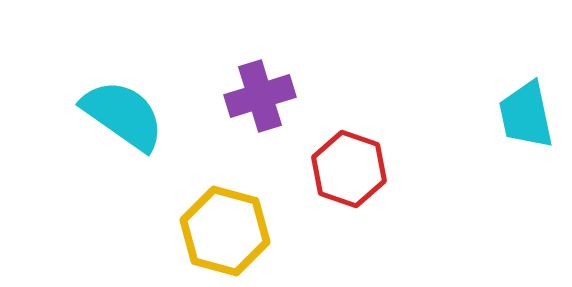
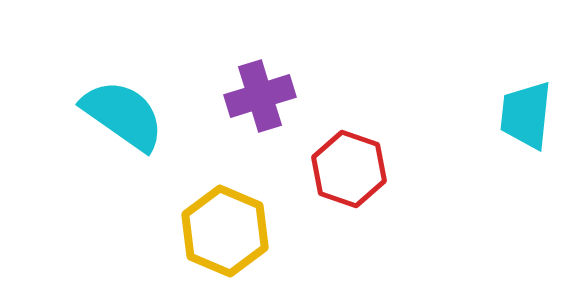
cyan trapezoid: rotated 18 degrees clockwise
yellow hexagon: rotated 8 degrees clockwise
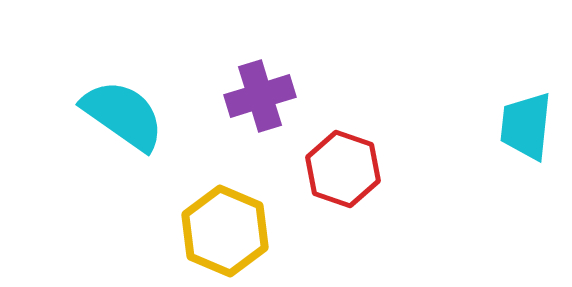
cyan trapezoid: moved 11 px down
red hexagon: moved 6 px left
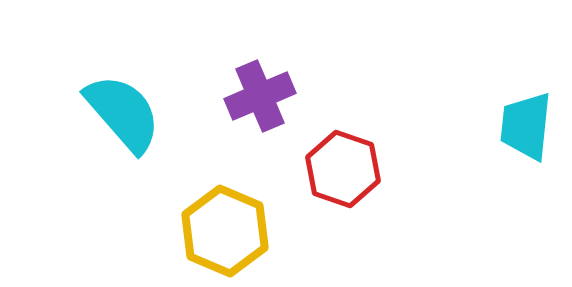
purple cross: rotated 6 degrees counterclockwise
cyan semicircle: moved 2 px up; rotated 14 degrees clockwise
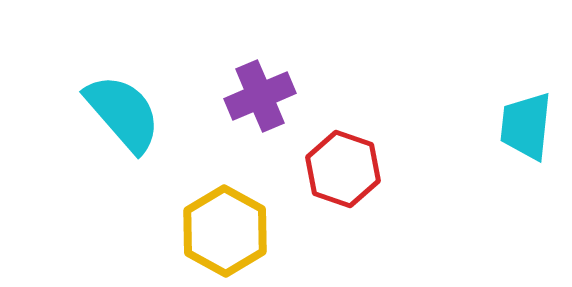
yellow hexagon: rotated 6 degrees clockwise
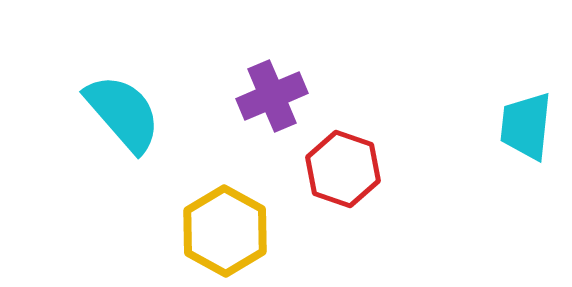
purple cross: moved 12 px right
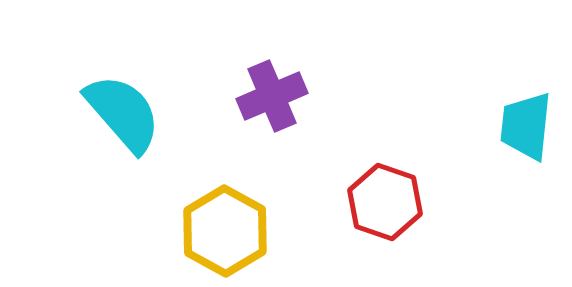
red hexagon: moved 42 px right, 33 px down
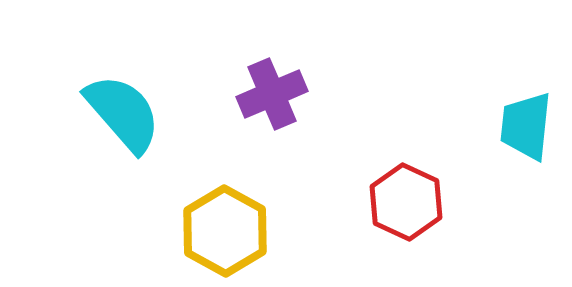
purple cross: moved 2 px up
red hexagon: moved 21 px right; rotated 6 degrees clockwise
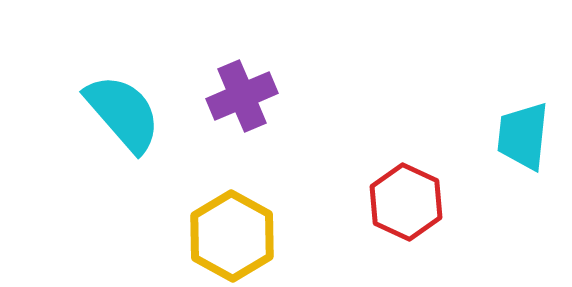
purple cross: moved 30 px left, 2 px down
cyan trapezoid: moved 3 px left, 10 px down
yellow hexagon: moved 7 px right, 5 px down
